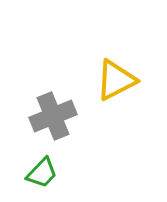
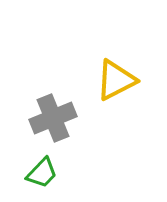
gray cross: moved 2 px down
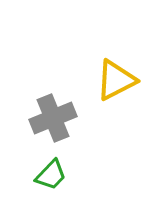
green trapezoid: moved 9 px right, 2 px down
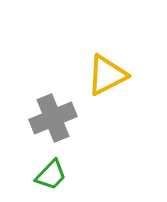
yellow triangle: moved 9 px left, 5 px up
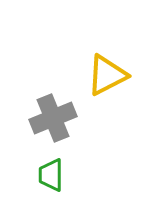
green trapezoid: rotated 136 degrees clockwise
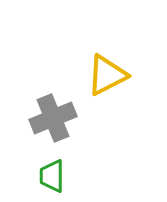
green trapezoid: moved 1 px right, 1 px down
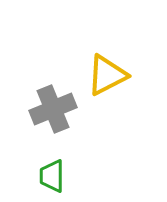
gray cross: moved 9 px up
